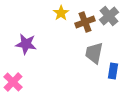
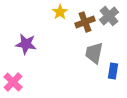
yellow star: moved 1 px left, 1 px up
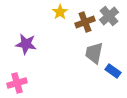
blue rectangle: rotated 63 degrees counterclockwise
pink cross: moved 4 px right, 1 px down; rotated 30 degrees clockwise
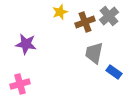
yellow star: rotated 14 degrees clockwise
blue rectangle: moved 1 px right, 1 px down
pink cross: moved 3 px right, 1 px down
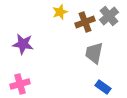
purple star: moved 3 px left
blue rectangle: moved 11 px left, 15 px down
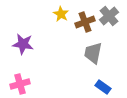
yellow star: moved 1 px right, 2 px down; rotated 21 degrees counterclockwise
gray trapezoid: moved 1 px left
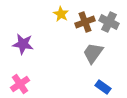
gray cross: moved 6 px down; rotated 24 degrees counterclockwise
gray trapezoid: rotated 25 degrees clockwise
pink cross: rotated 18 degrees counterclockwise
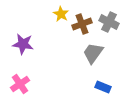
brown cross: moved 3 px left, 2 px down
blue rectangle: rotated 14 degrees counterclockwise
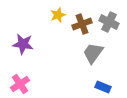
yellow star: moved 3 px left, 1 px down; rotated 21 degrees clockwise
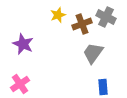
gray cross: moved 3 px left, 5 px up
purple star: rotated 15 degrees clockwise
blue rectangle: rotated 63 degrees clockwise
